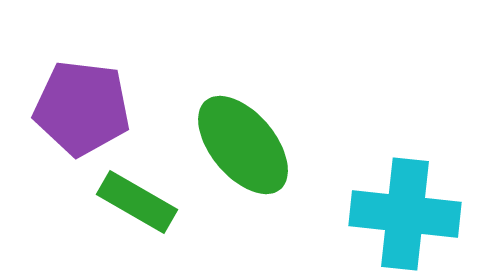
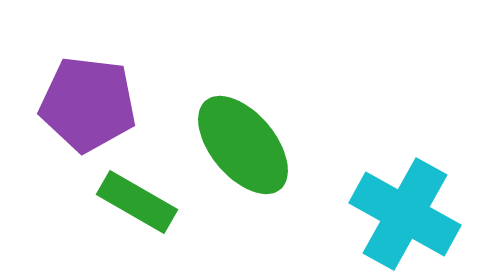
purple pentagon: moved 6 px right, 4 px up
cyan cross: rotated 23 degrees clockwise
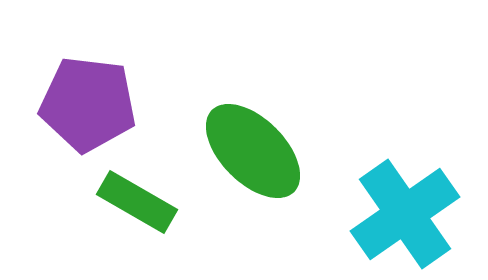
green ellipse: moved 10 px right, 6 px down; rotated 5 degrees counterclockwise
cyan cross: rotated 26 degrees clockwise
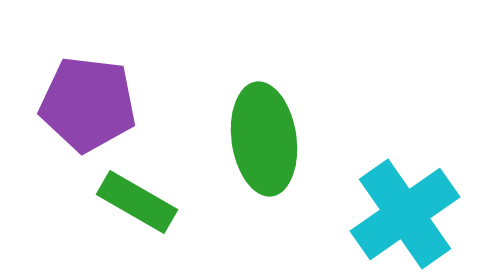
green ellipse: moved 11 px right, 12 px up; rotated 37 degrees clockwise
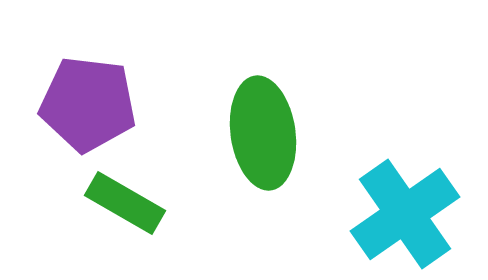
green ellipse: moved 1 px left, 6 px up
green rectangle: moved 12 px left, 1 px down
